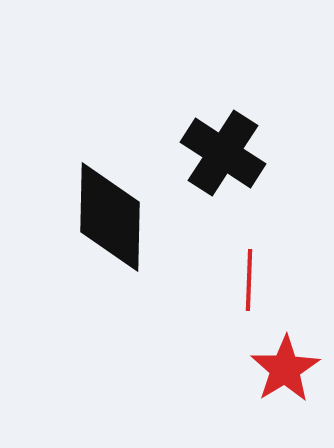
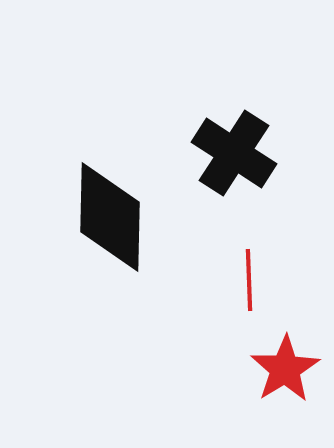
black cross: moved 11 px right
red line: rotated 4 degrees counterclockwise
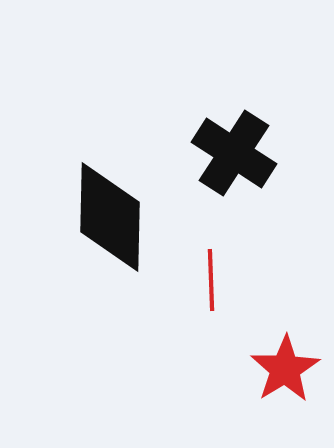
red line: moved 38 px left
